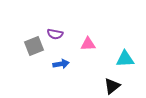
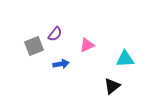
purple semicircle: rotated 63 degrees counterclockwise
pink triangle: moved 1 px left, 1 px down; rotated 21 degrees counterclockwise
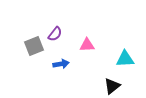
pink triangle: rotated 21 degrees clockwise
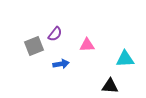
black triangle: moved 2 px left; rotated 42 degrees clockwise
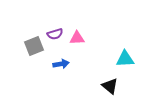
purple semicircle: rotated 35 degrees clockwise
pink triangle: moved 10 px left, 7 px up
black triangle: rotated 36 degrees clockwise
